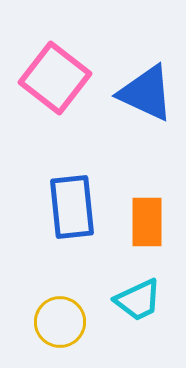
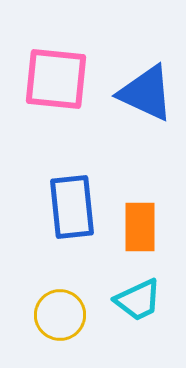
pink square: moved 1 px right, 1 px down; rotated 32 degrees counterclockwise
orange rectangle: moved 7 px left, 5 px down
yellow circle: moved 7 px up
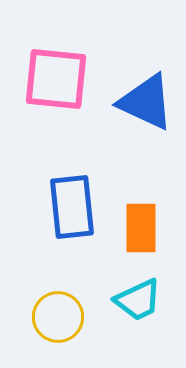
blue triangle: moved 9 px down
orange rectangle: moved 1 px right, 1 px down
yellow circle: moved 2 px left, 2 px down
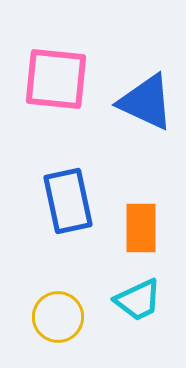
blue rectangle: moved 4 px left, 6 px up; rotated 6 degrees counterclockwise
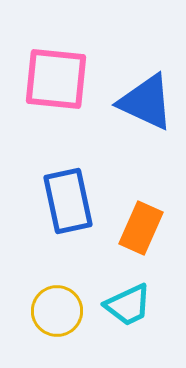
orange rectangle: rotated 24 degrees clockwise
cyan trapezoid: moved 10 px left, 5 px down
yellow circle: moved 1 px left, 6 px up
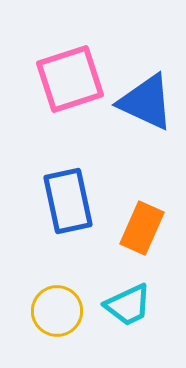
pink square: moved 14 px right; rotated 24 degrees counterclockwise
orange rectangle: moved 1 px right
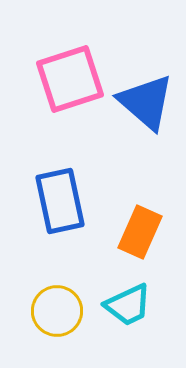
blue triangle: rotated 16 degrees clockwise
blue rectangle: moved 8 px left
orange rectangle: moved 2 px left, 4 px down
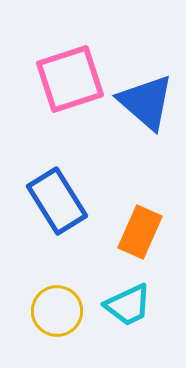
blue rectangle: moved 3 px left; rotated 20 degrees counterclockwise
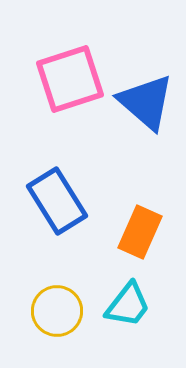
cyan trapezoid: rotated 27 degrees counterclockwise
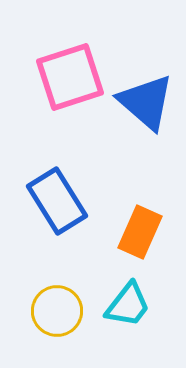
pink square: moved 2 px up
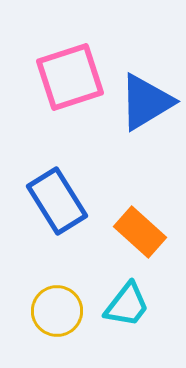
blue triangle: rotated 48 degrees clockwise
orange rectangle: rotated 72 degrees counterclockwise
cyan trapezoid: moved 1 px left
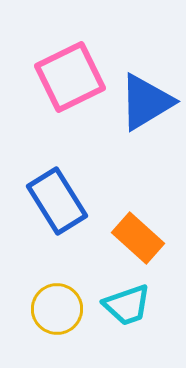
pink square: rotated 8 degrees counterclockwise
orange rectangle: moved 2 px left, 6 px down
cyan trapezoid: rotated 33 degrees clockwise
yellow circle: moved 2 px up
